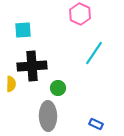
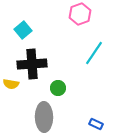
pink hexagon: rotated 15 degrees clockwise
cyan square: rotated 36 degrees counterclockwise
black cross: moved 2 px up
yellow semicircle: rotated 98 degrees clockwise
gray ellipse: moved 4 px left, 1 px down
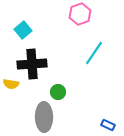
green circle: moved 4 px down
blue rectangle: moved 12 px right, 1 px down
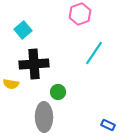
black cross: moved 2 px right
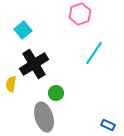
black cross: rotated 28 degrees counterclockwise
yellow semicircle: rotated 91 degrees clockwise
green circle: moved 2 px left, 1 px down
gray ellipse: rotated 16 degrees counterclockwise
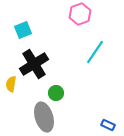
cyan square: rotated 18 degrees clockwise
cyan line: moved 1 px right, 1 px up
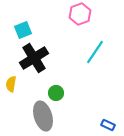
black cross: moved 6 px up
gray ellipse: moved 1 px left, 1 px up
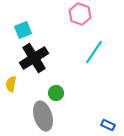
pink hexagon: rotated 20 degrees counterclockwise
cyan line: moved 1 px left
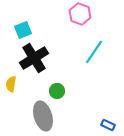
green circle: moved 1 px right, 2 px up
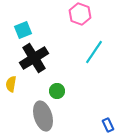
blue rectangle: rotated 40 degrees clockwise
